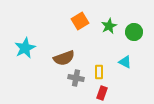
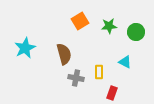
green star: rotated 21 degrees clockwise
green circle: moved 2 px right
brown semicircle: moved 4 px up; rotated 85 degrees counterclockwise
red rectangle: moved 10 px right
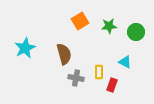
red rectangle: moved 8 px up
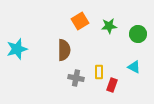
green circle: moved 2 px right, 2 px down
cyan star: moved 8 px left, 1 px down; rotated 10 degrees clockwise
brown semicircle: moved 4 px up; rotated 15 degrees clockwise
cyan triangle: moved 9 px right, 5 px down
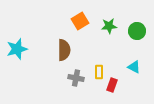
green circle: moved 1 px left, 3 px up
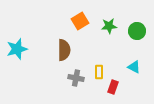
red rectangle: moved 1 px right, 2 px down
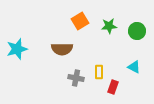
brown semicircle: moved 2 px left, 1 px up; rotated 90 degrees clockwise
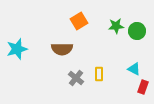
orange square: moved 1 px left
green star: moved 7 px right
cyan triangle: moved 2 px down
yellow rectangle: moved 2 px down
gray cross: rotated 28 degrees clockwise
red rectangle: moved 30 px right
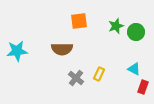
orange square: rotated 24 degrees clockwise
green star: rotated 14 degrees counterclockwise
green circle: moved 1 px left, 1 px down
cyan star: moved 2 px down; rotated 10 degrees clockwise
yellow rectangle: rotated 24 degrees clockwise
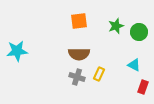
green circle: moved 3 px right
brown semicircle: moved 17 px right, 5 px down
cyan triangle: moved 4 px up
gray cross: moved 1 px right, 1 px up; rotated 21 degrees counterclockwise
